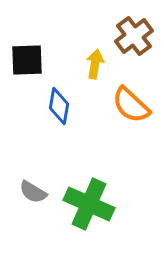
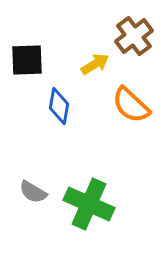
yellow arrow: rotated 48 degrees clockwise
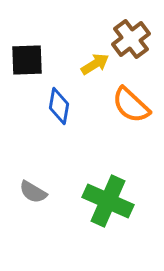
brown cross: moved 3 px left, 3 px down
green cross: moved 19 px right, 3 px up
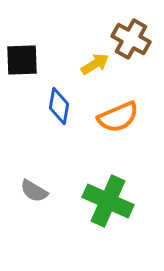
brown cross: rotated 24 degrees counterclockwise
black square: moved 5 px left
orange semicircle: moved 13 px left, 12 px down; rotated 66 degrees counterclockwise
gray semicircle: moved 1 px right, 1 px up
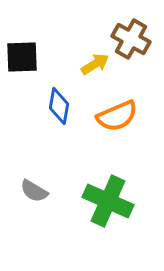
black square: moved 3 px up
orange semicircle: moved 1 px left, 1 px up
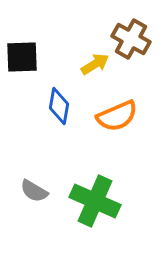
green cross: moved 13 px left
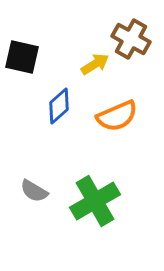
black square: rotated 15 degrees clockwise
blue diamond: rotated 39 degrees clockwise
green cross: rotated 36 degrees clockwise
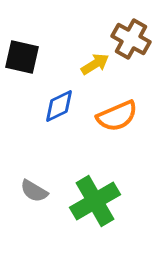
blue diamond: rotated 15 degrees clockwise
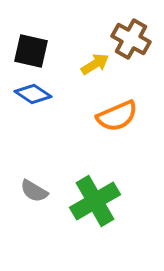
black square: moved 9 px right, 6 px up
blue diamond: moved 26 px left, 12 px up; rotated 60 degrees clockwise
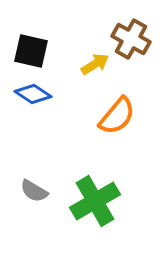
orange semicircle: rotated 27 degrees counterclockwise
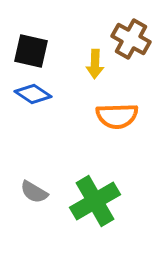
yellow arrow: rotated 124 degrees clockwise
orange semicircle: rotated 48 degrees clockwise
gray semicircle: moved 1 px down
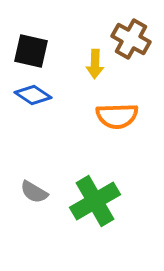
blue diamond: moved 1 px down
